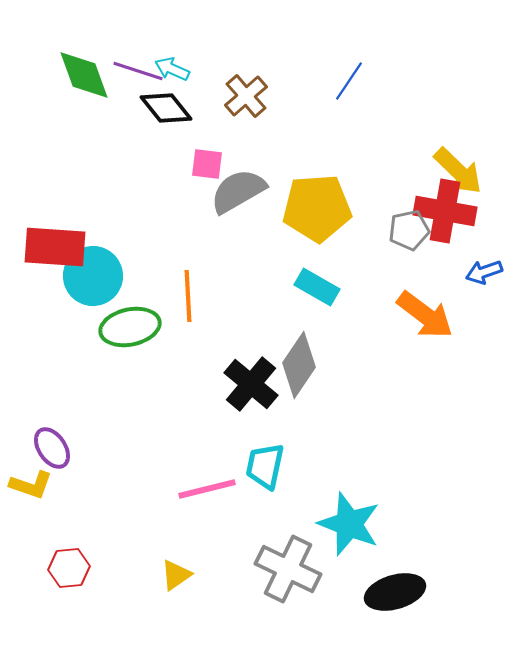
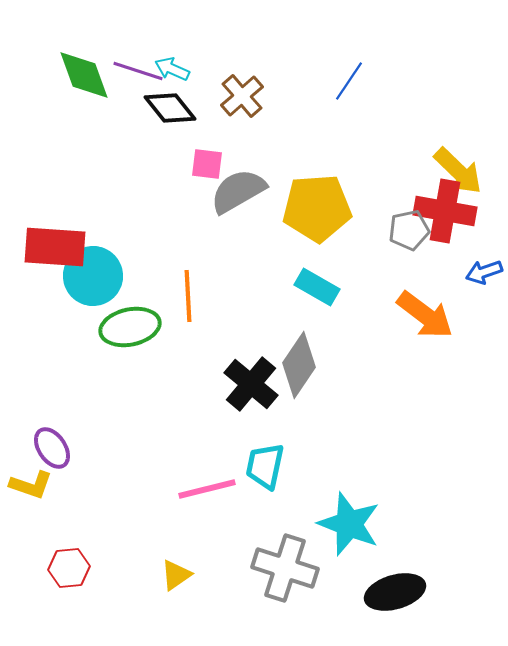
brown cross: moved 4 px left
black diamond: moved 4 px right
gray cross: moved 3 px left, 1 px up; rotated 8 degrees counterclockwise
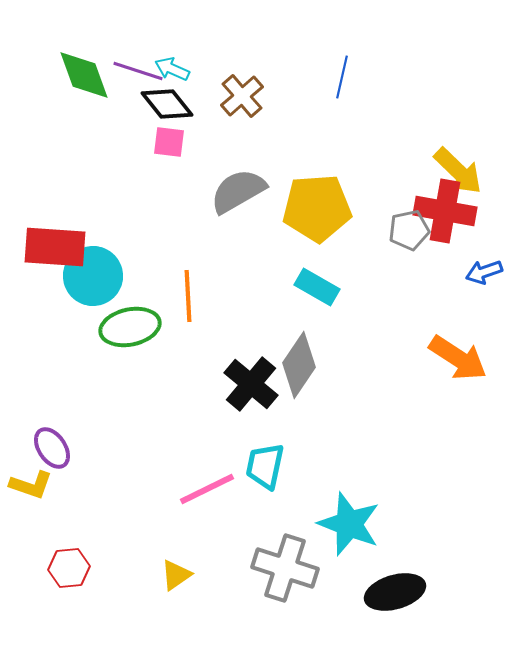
blue line: moved 7 px left, 4 px up; rotated 21 degrees counterclockwise
black diamond: moved 3 px left, 4 px up
pink square: moved 38 px left, 22 px up
orange arrow: moved 33 px right, 43 px down; rotated 4 degrees counterclockwise
pink line: rotated 12 degrees counterclockwise
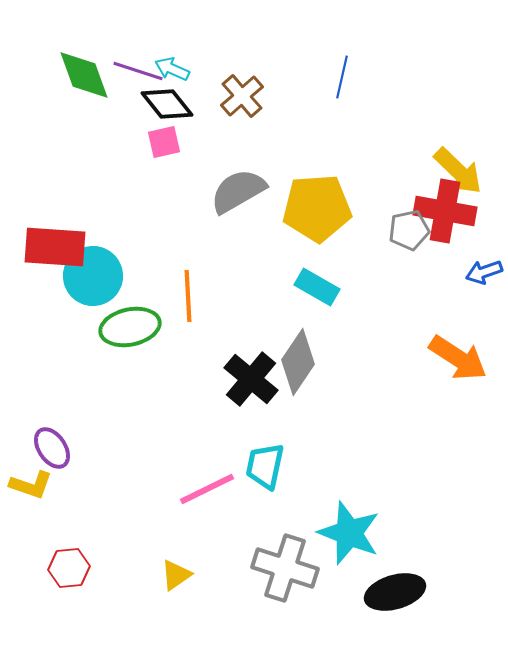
pink square: moved 5 px left; rotated 20 degrees counterclockwise
gray diamond: moved 1 px left, 3 px up
black cross: moved 5 px up
cyan star: moved 9 px down
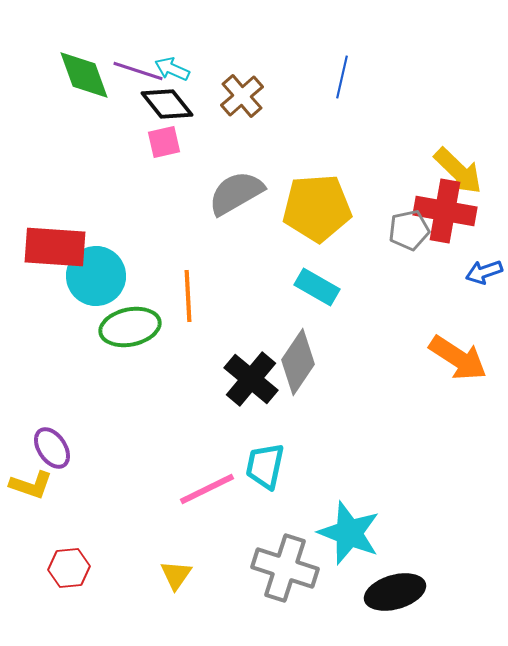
gray semicircle: moved 2 px left, 2 px down
cyan circle: moved 3 px right
yellow triangle: rotated 20 degrees counterclockwise
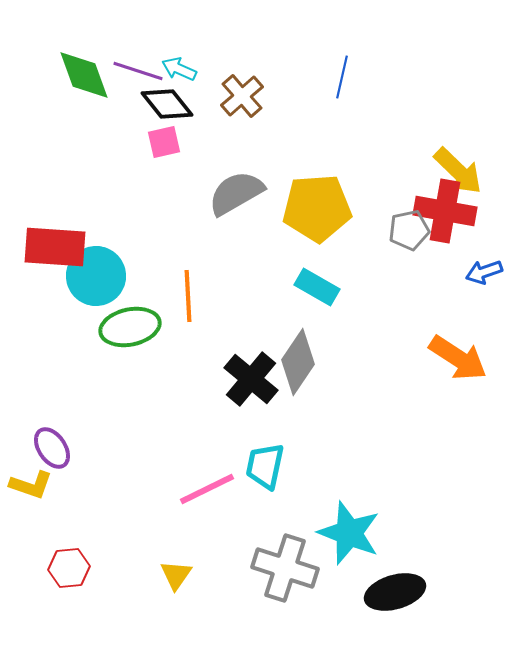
cyan arrow: moved 7 px right
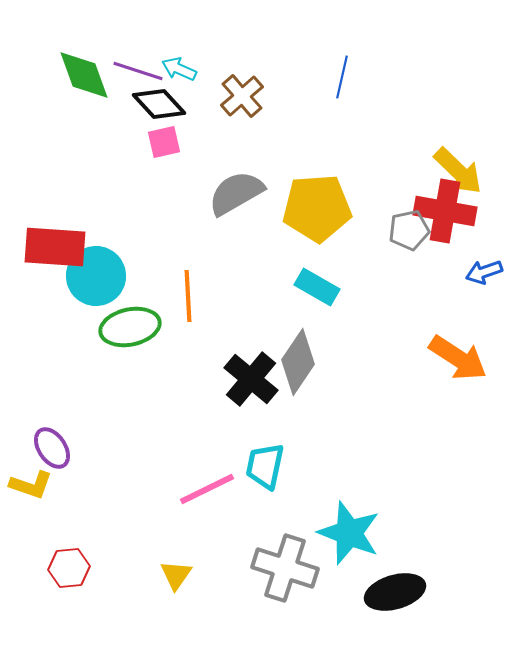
black diamond: moved 8 px left; rotated 4 degrees counterclockwise
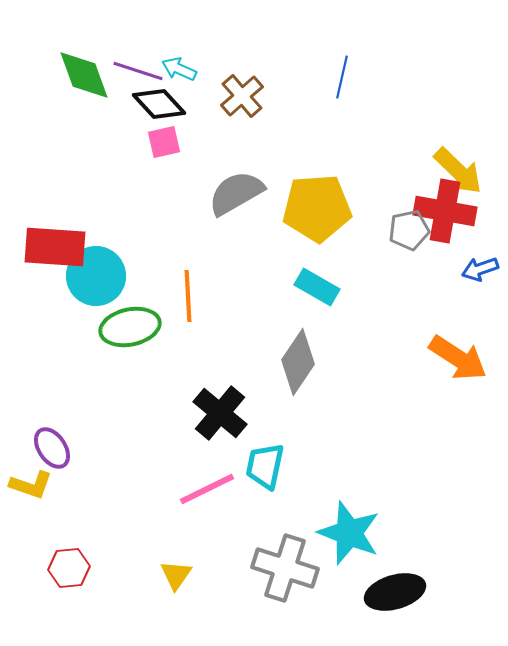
blue arrow: moved 4 px left, 3 px up
black cross: moved 31 px left, 34 px down
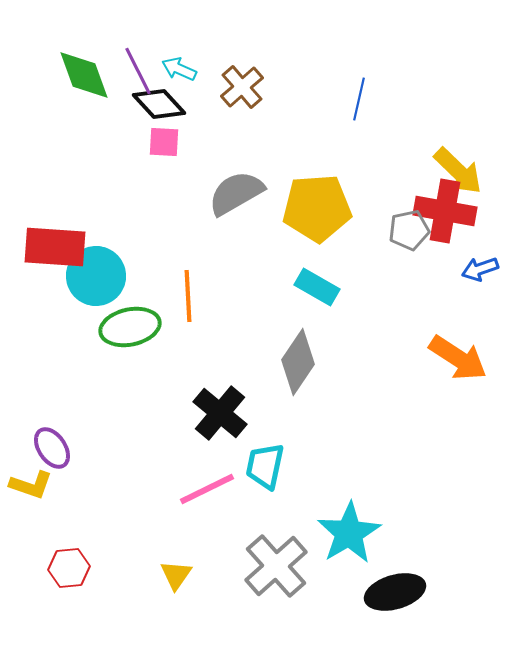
purple line: rotated 45 degrees clockwise
blue line: moved 17 px right, 22 px down
brown cross: moved 9 px up
pink square: rotated 16 degrees clockwise
cyan star: rotated 20 degrees clockwise
gray cross: moved 9 px left, 2 px up; rotated 30 degrees clockwise
